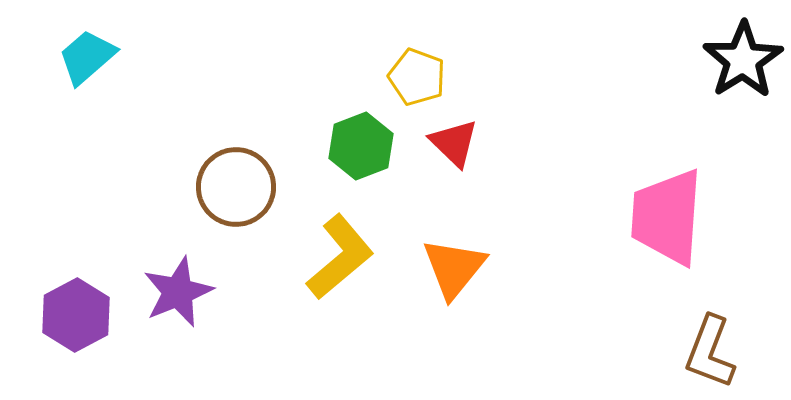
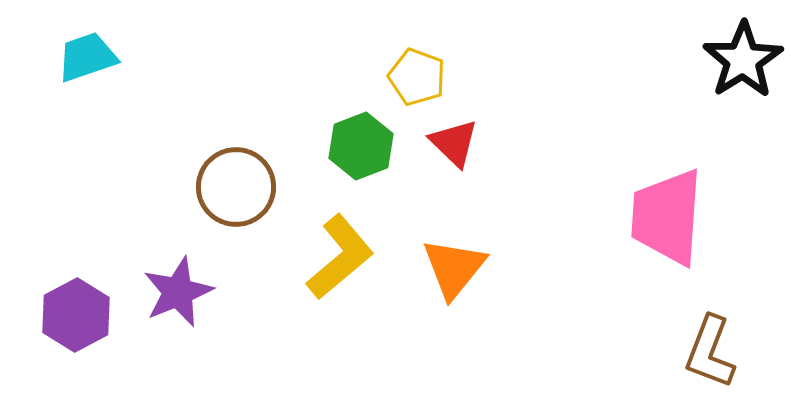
cyan trapezoid: rotated 22 degrees clockwise
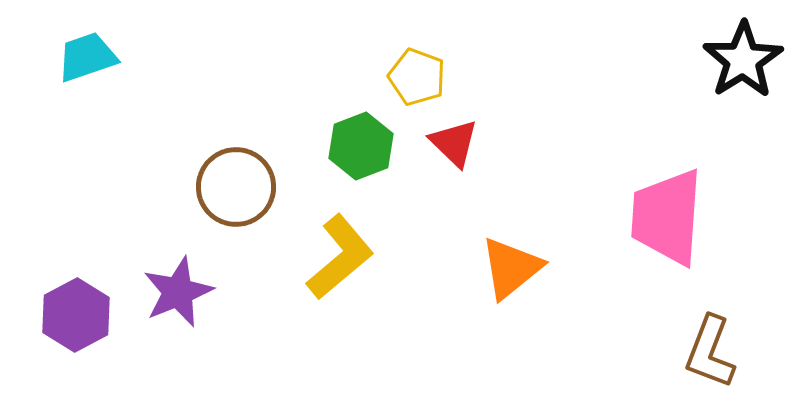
orange triangle: moved 57 px right; rotated 12 degrees clockwise
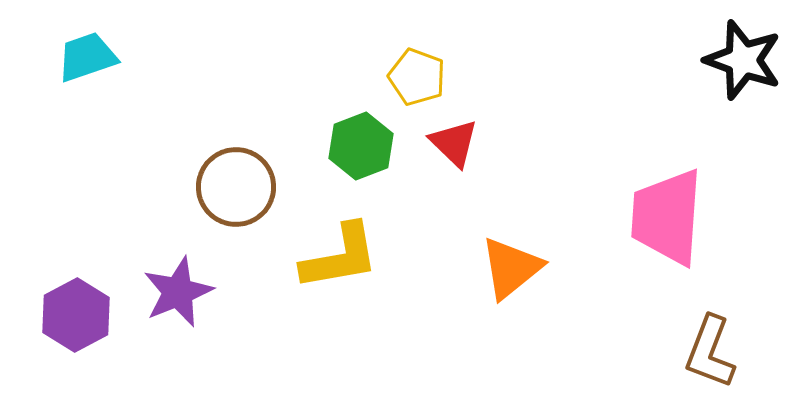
black star: rotated 20 degrees counterclockwise
yellow L-shape: rotated 30 degrees clockwise
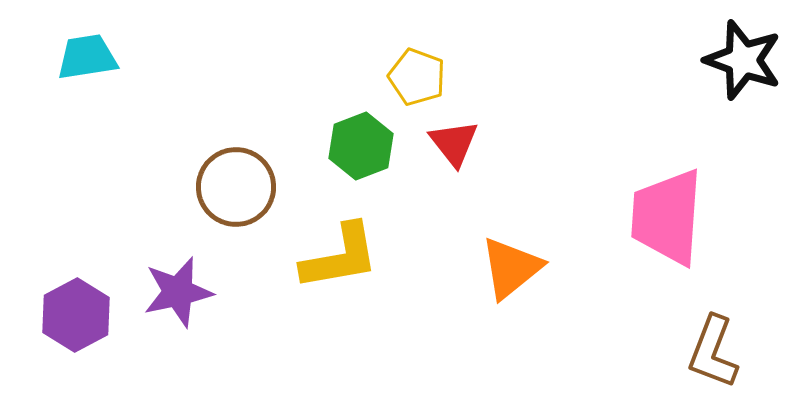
cyan trapezoid: rotated 10 degrees clockwise
red triangle: rotated 8 degrees clockwise
purple star: rotated 10 degrees clockwise
brown L-shape: moved 3 px right
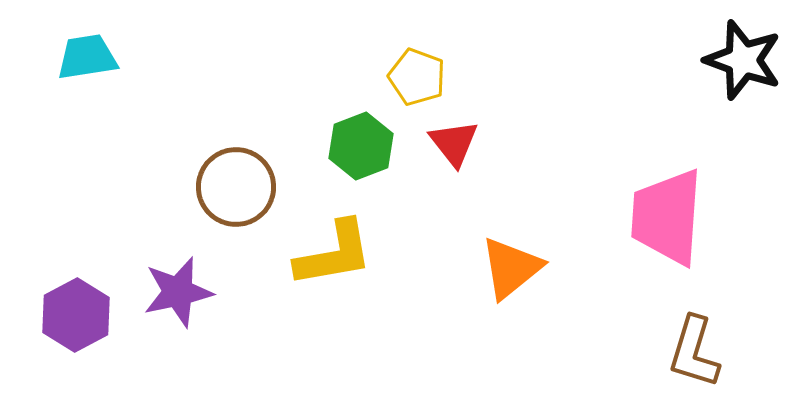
yellow L-shape: moved 6 px left, 3 px up
brown L-shape: moved 19 px left; rotated 4 degrees counterclockwise
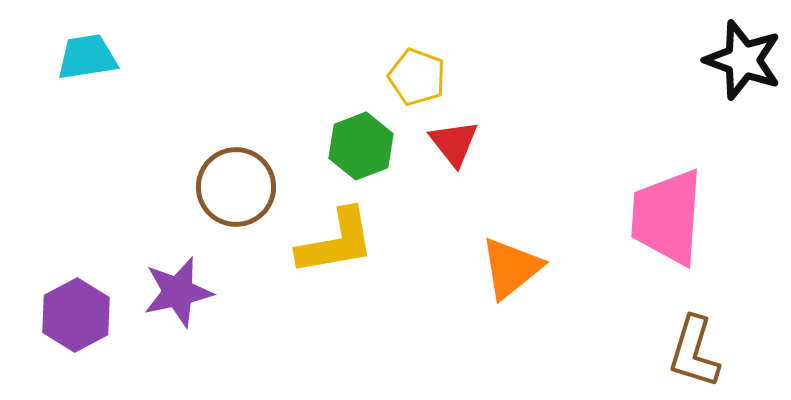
yellow L-shape: moved 2 px right, 12 px up
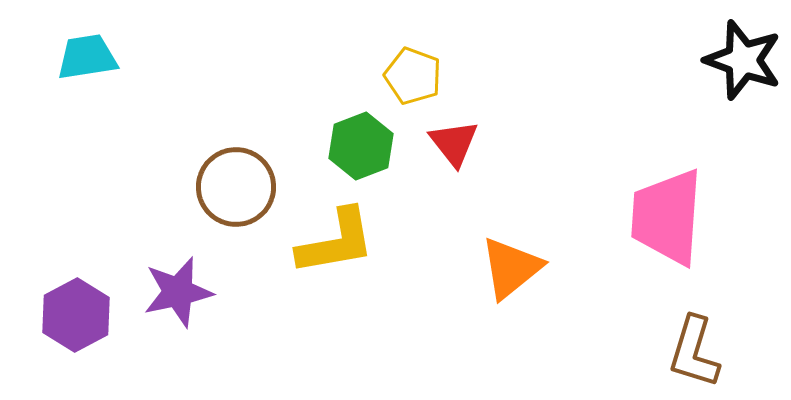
yellow pentagon: moved 4 px left, 1 px up
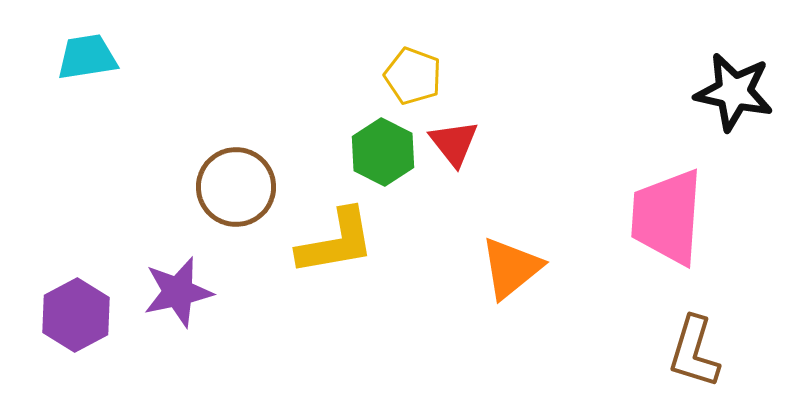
black star: moved 9 px left, 32 px down; rotated 8 degrees counterclockwise
green hexagon: moved 22 px right, 6 px down; rotated 12 degrees counterclockwise
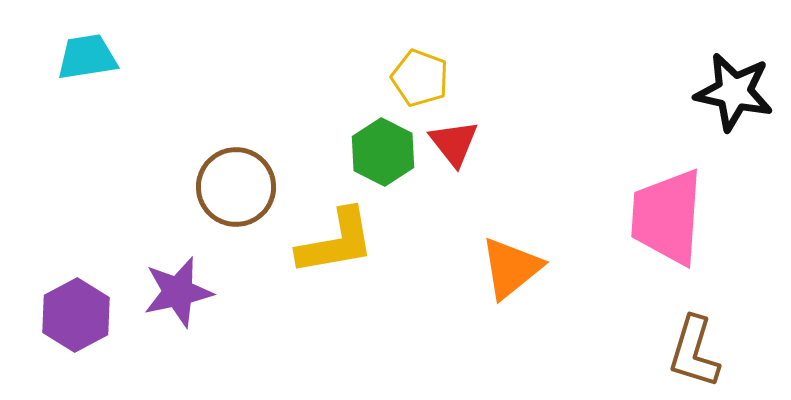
yellow pentagon: moved 7 px right, 2 px down
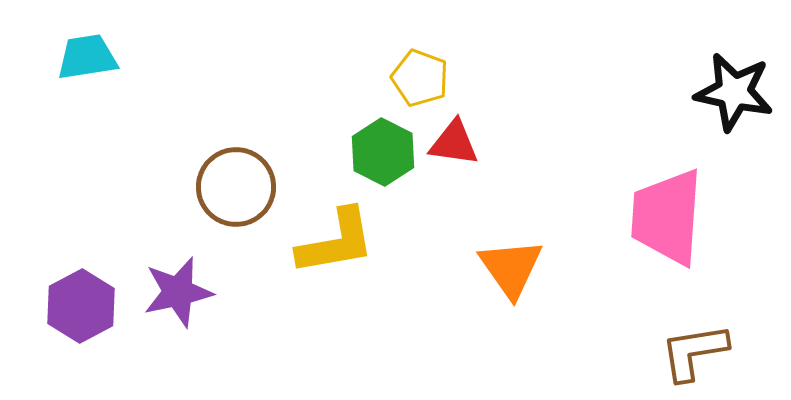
red triangle: rotated 44 degrees counterclockwise
orange triangle: rotated 26 degrees counterclockwise
purple hexagon: moved 5 px right, 9 px up
brown L-shape: rotated 64 degrees clockwise
